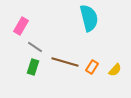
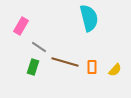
gray line: moved 4 px right
orange rectangle: rotated 32 degrees counterclockwise
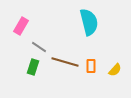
cyan semicircle: moved 4 px down
orange rectangle: moved 1 px left, 1 px up
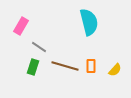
brown line: moved 4 px down
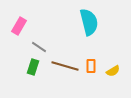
pink rectangle: moved 2 px left
yellow semicircle: moved 2 px left, 1 px down; rotated 16 degrees clockwise
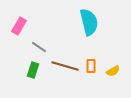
green rectangle: moved 3 px down
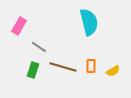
brown line: moved 2 px left, 1 px down
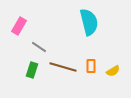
green rectangle: moved 1 px left
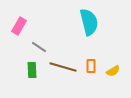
green rectangle: rotated 21 degrees counterclockwise
